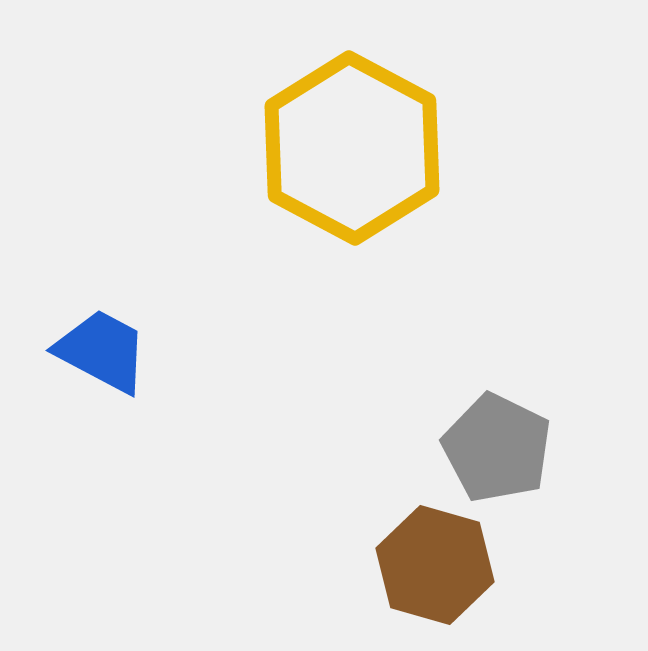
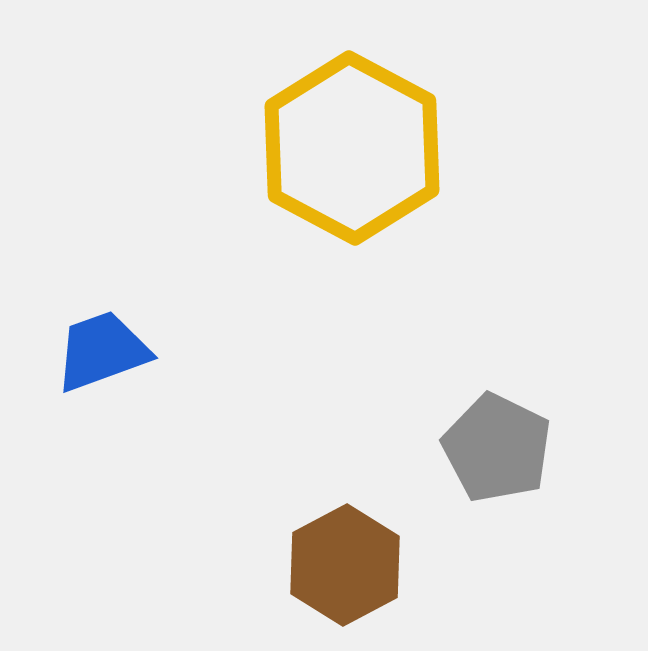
blue trapezoid: rotated 48 degrees counterclockwise
brown hexagon: moved 90 px left; rotated 16 degrees clockwise
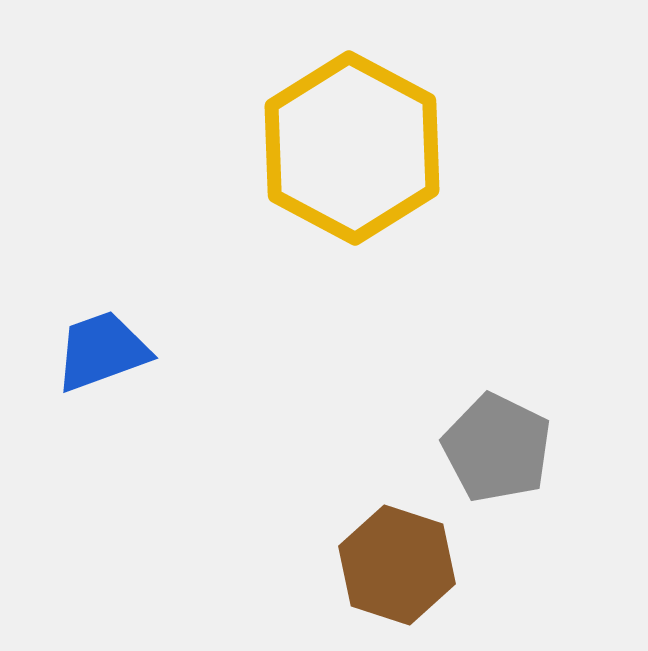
brown hexagon: moved 52 px right; rotated 14 degrees counterclockwise
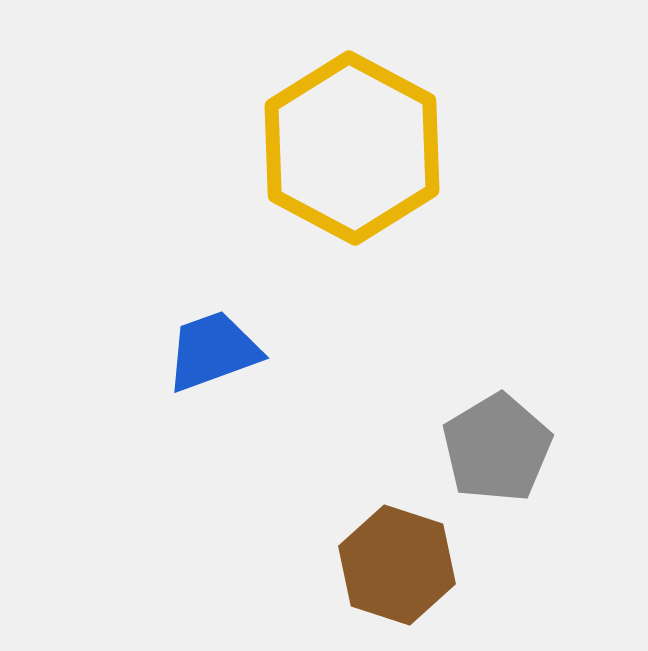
blue trapezoid: moved 111 px right
gray pentagon: rotated 15 degrees clockwise
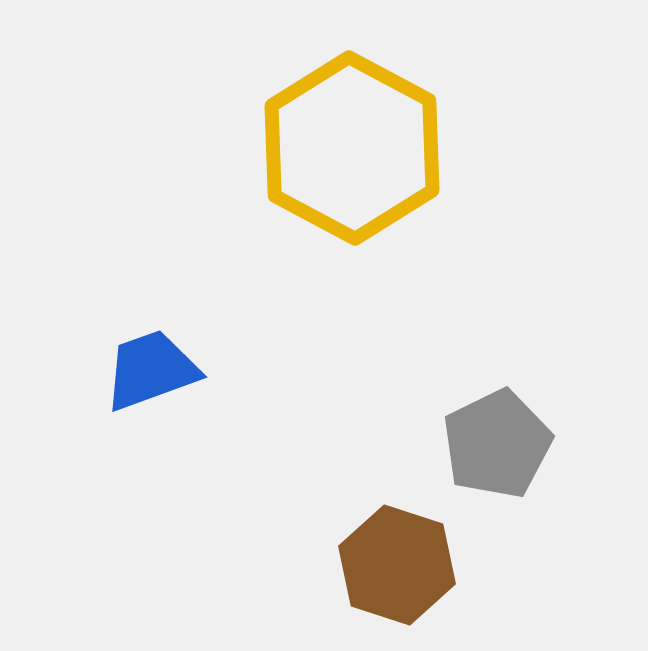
blue trapezoid: moved 62 px left, 19 px down
gray pentagon: moved 4 px up; rotated 5 degrees clockwise
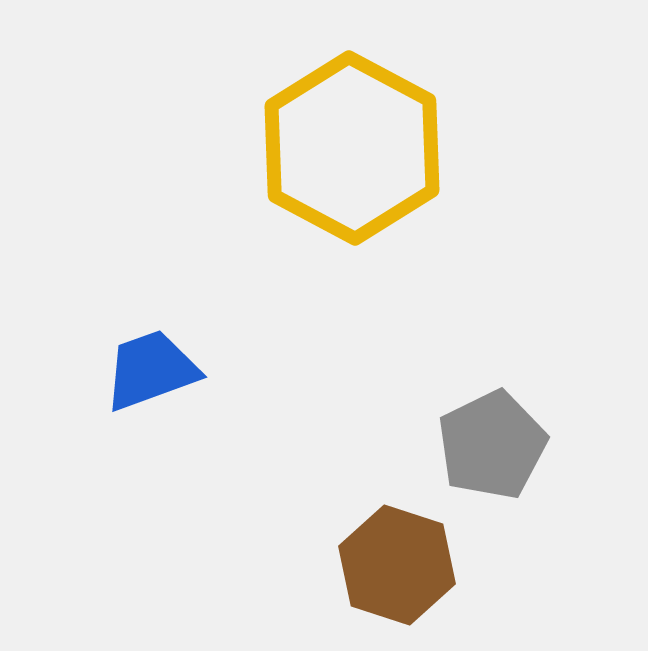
gray pentagon: moved 5 px left, 1 px down
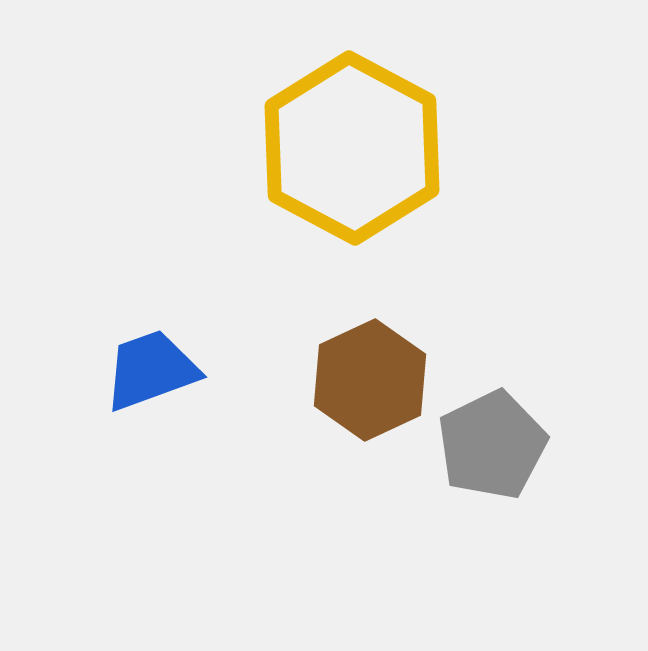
brown hexagon: moved 27 px left, 185 px up; rotated 17 degrees clockwise
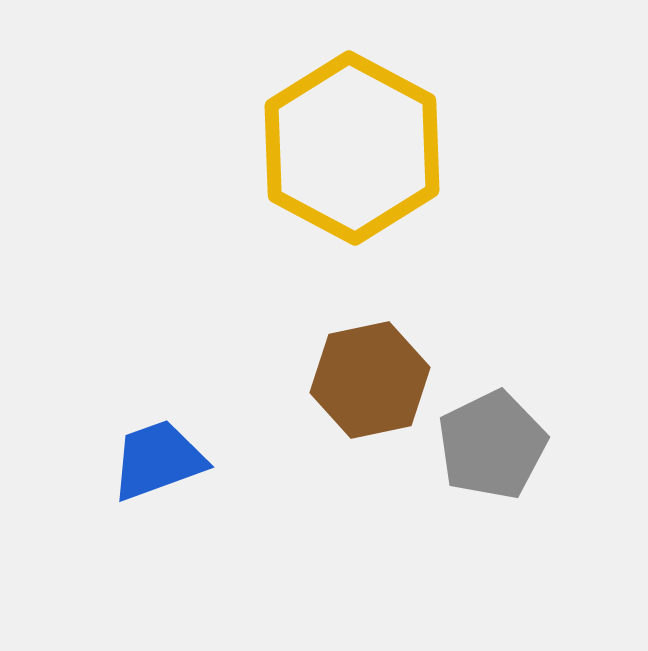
blue trapezoid: moved 7 px right, 90 px down
brown hexagon: rotated 13 degrees clockwise
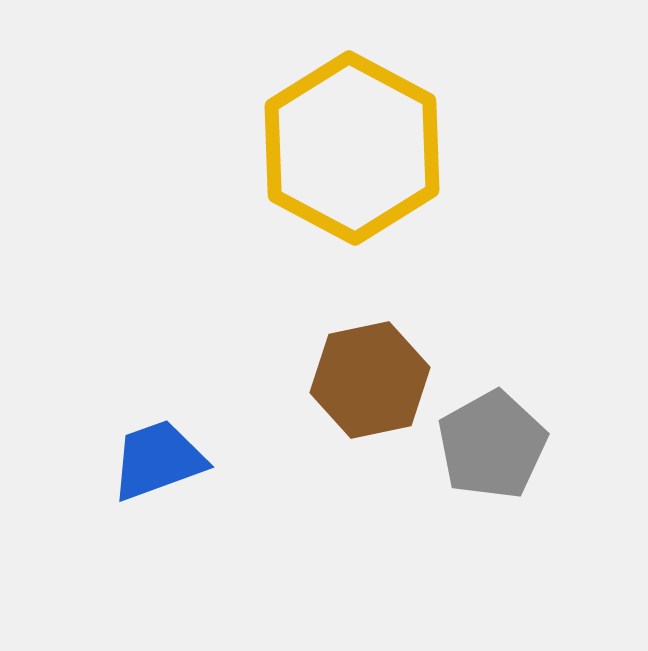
gray pentagon: rotated 3 degrees counterclockwise
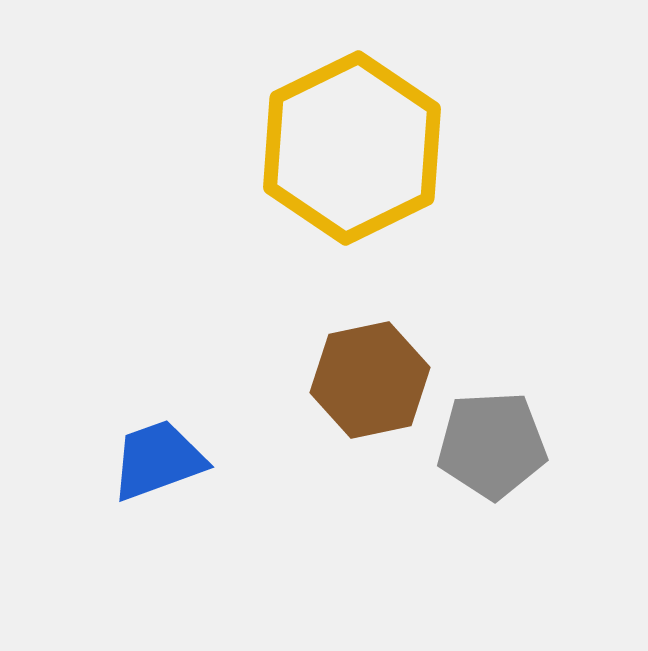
yellow hexagon: rotated 6 degrees clockwise
gray pentagon: rotated 26 degrees clockwise
